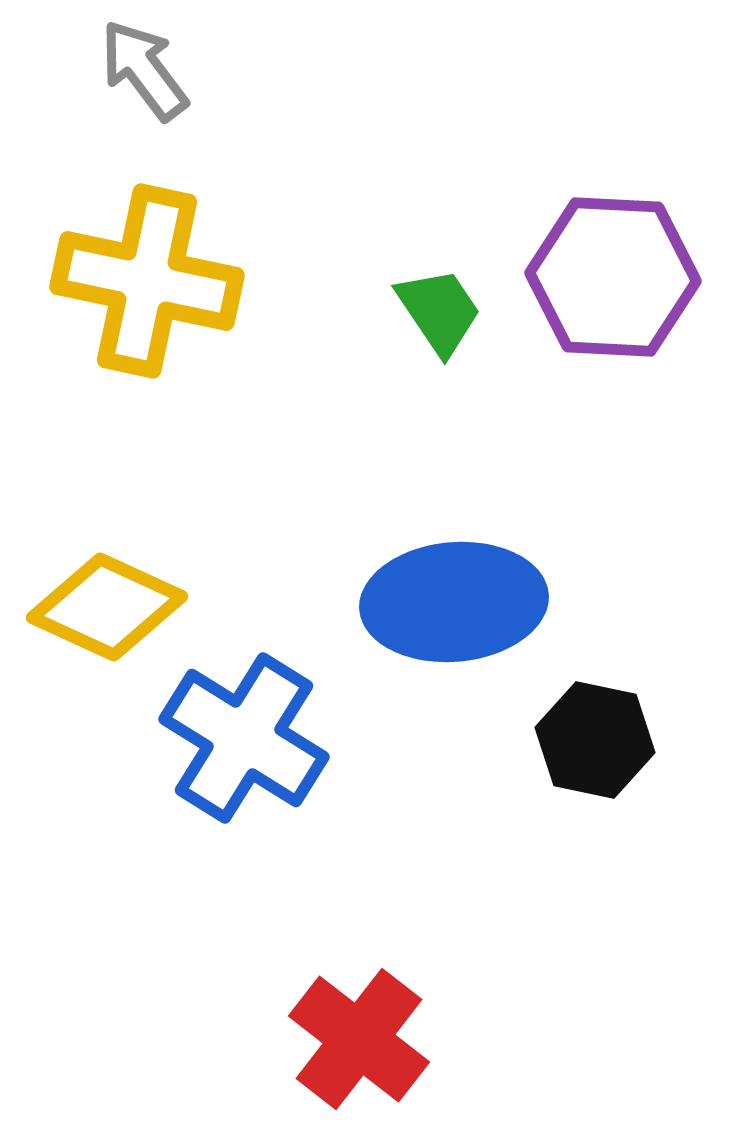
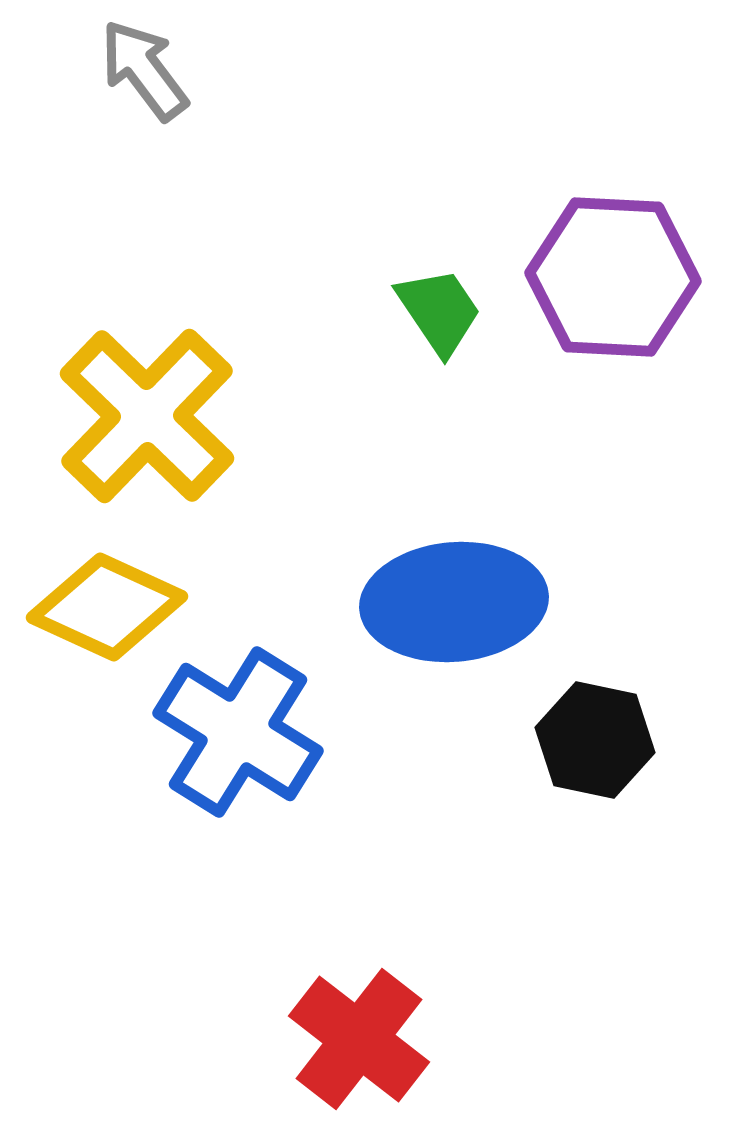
yellow cross: moved 135 px down; rotated 32 degrees clockwise
blue cross: moved 6 px left, 6 px up
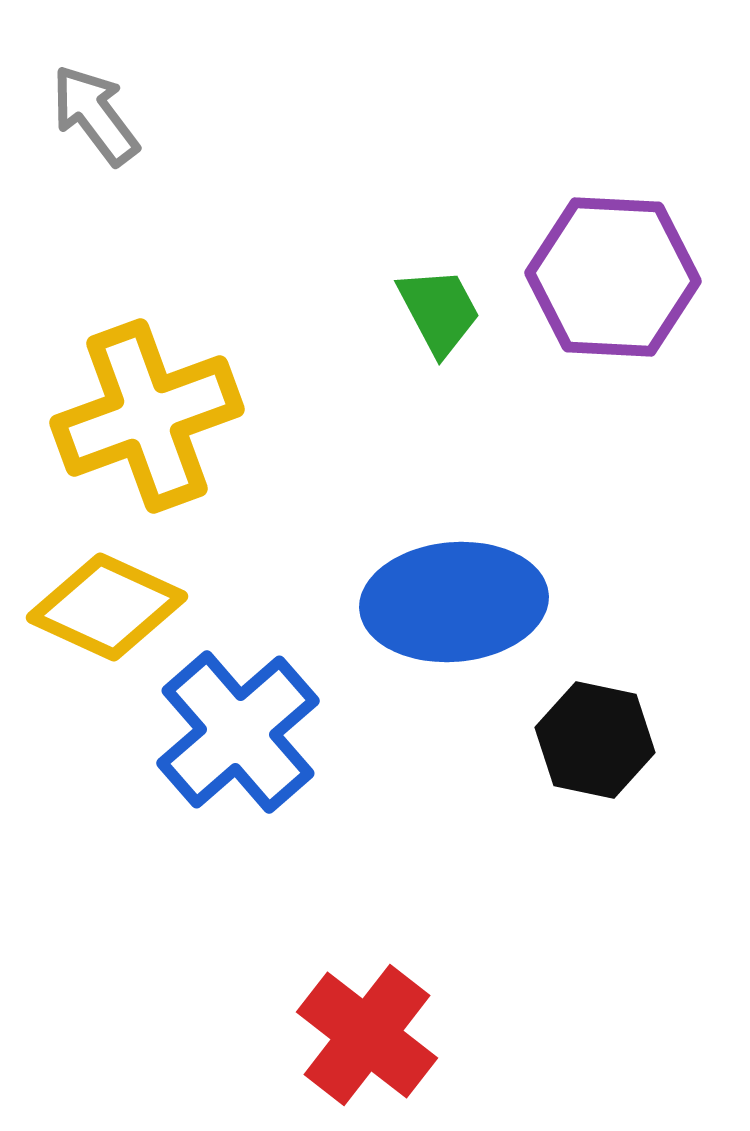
gray arrow: moved 49 px left, 45 px down
green trapezoid: rotated 6 degrees clockwise
yellow cross: rotated 26 degrees clockwise
blue cross: rotated 17 degrees clockwise
red cross: moved 8 px right, 4 px up
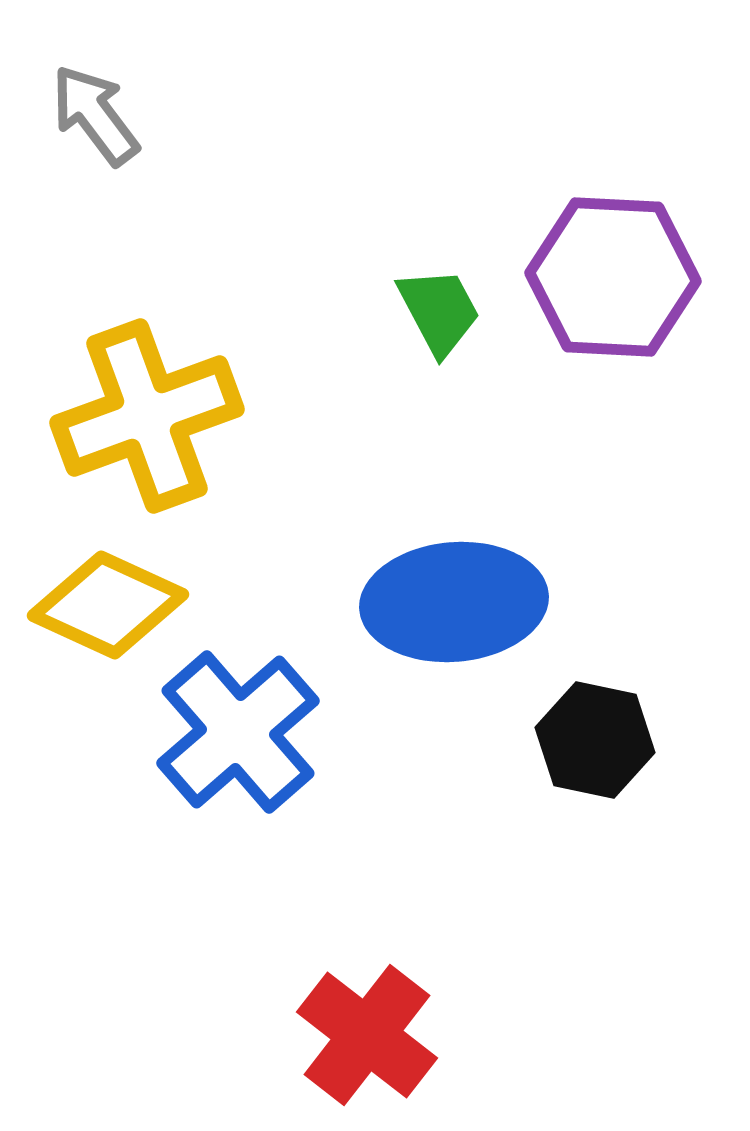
yellow diamond: moved 1 px right, 2 px up
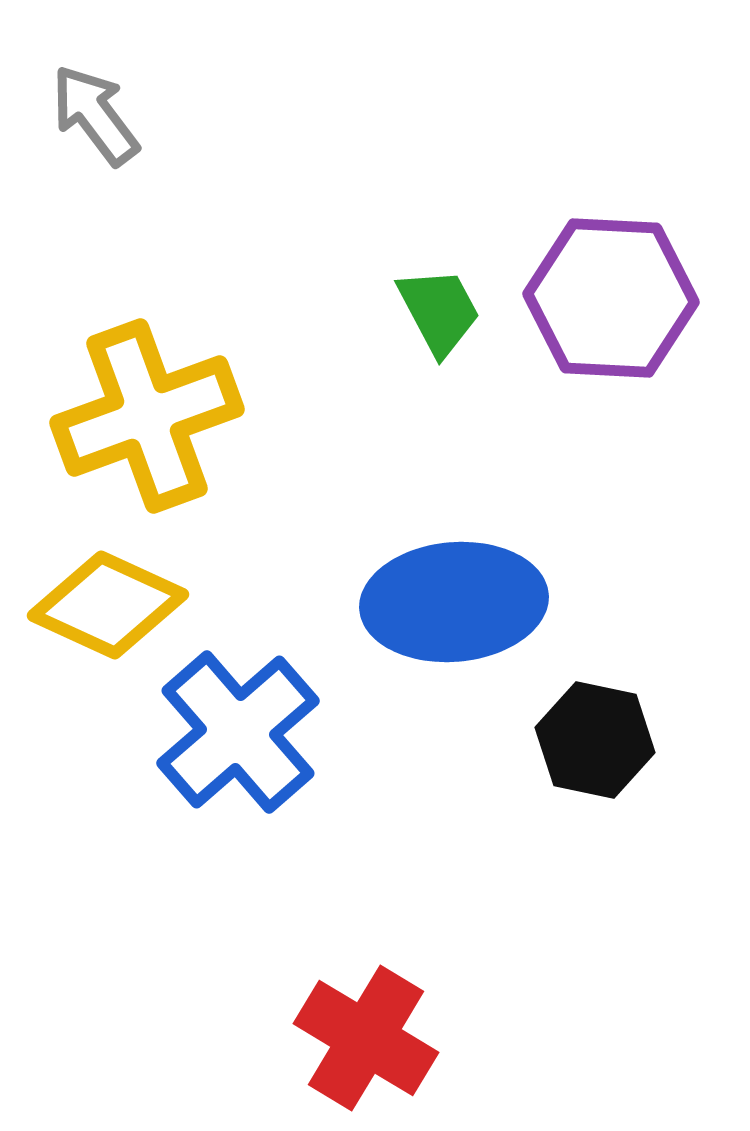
purple hexagon: moved 2 px left, 21 px down
red cross: moved 1 px left, 3 px down; rotated 7 degrees counterclockwise
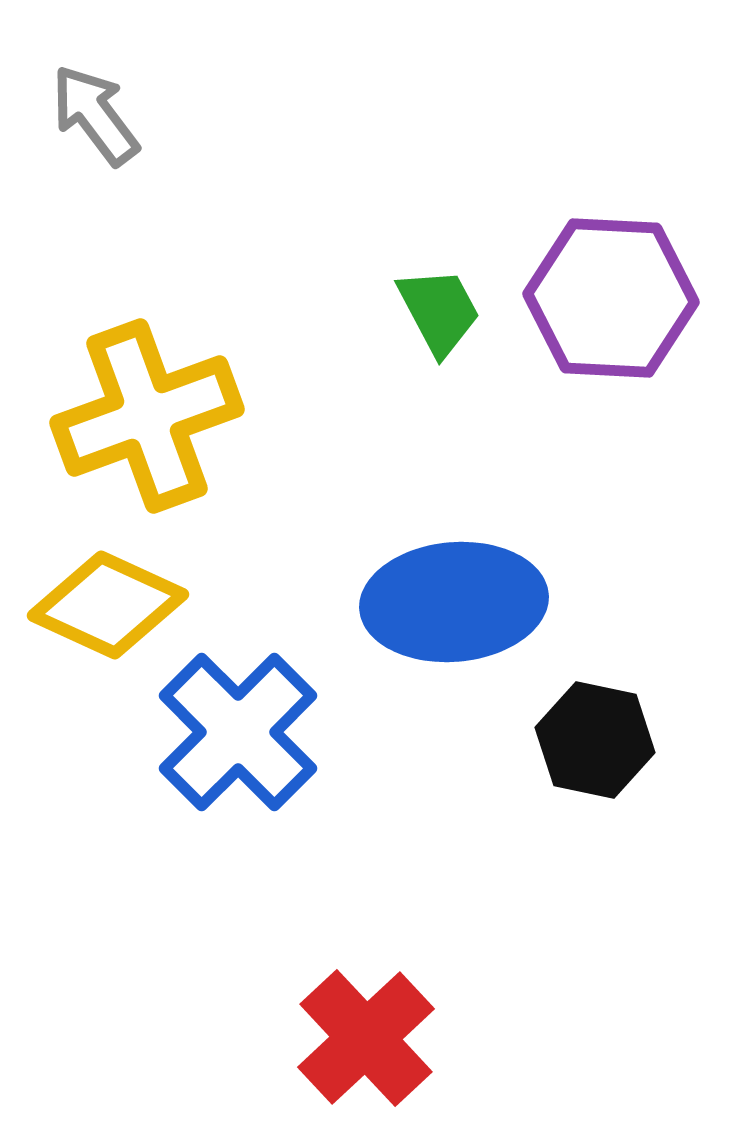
blue cross: rotated 4 degrees counterclockwise
red cross: rotated 16 degrees clockwise
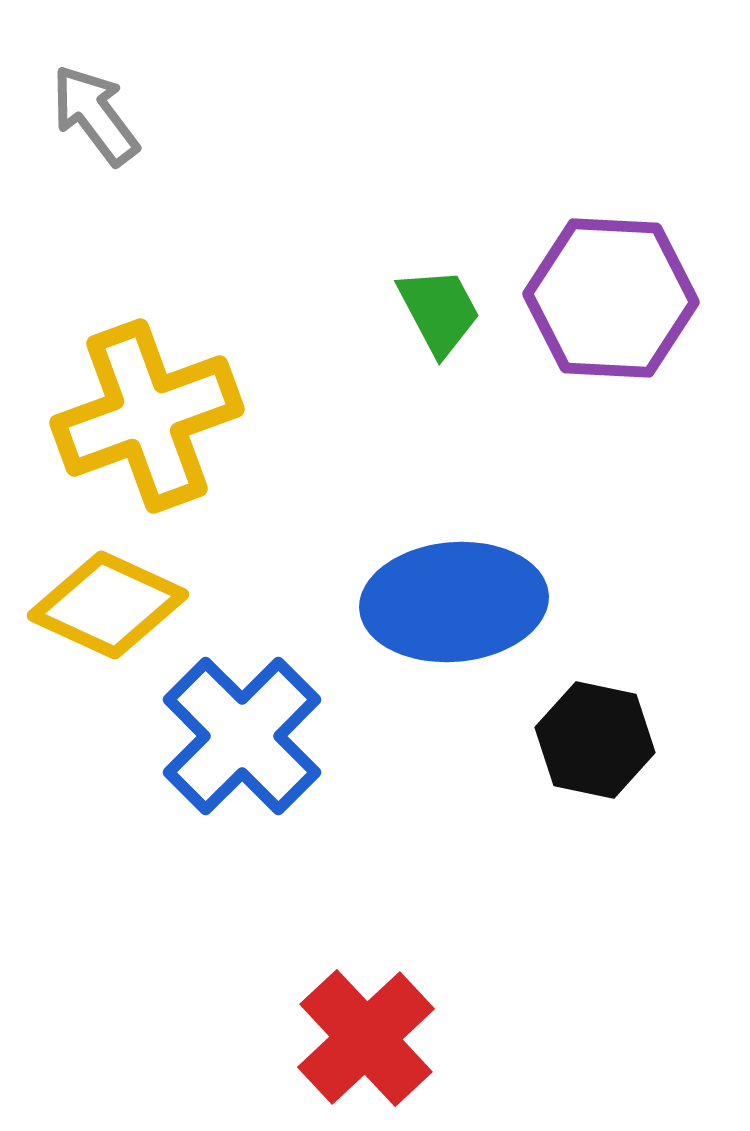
blue cross: moved 4 px right, 4 px down
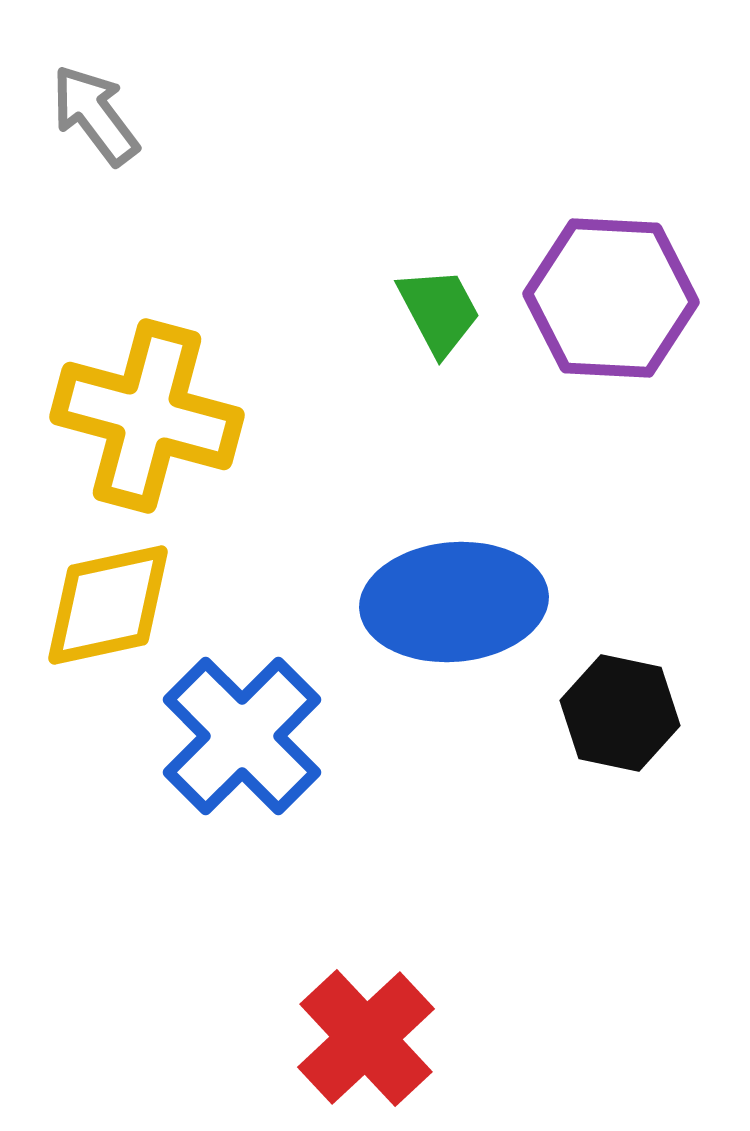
yellow cross: rotated 35 degrees clockwise
yellow diamond: rotated 37 degrees counterclockwise
black hexagon: moved 25 px right, 27 px up
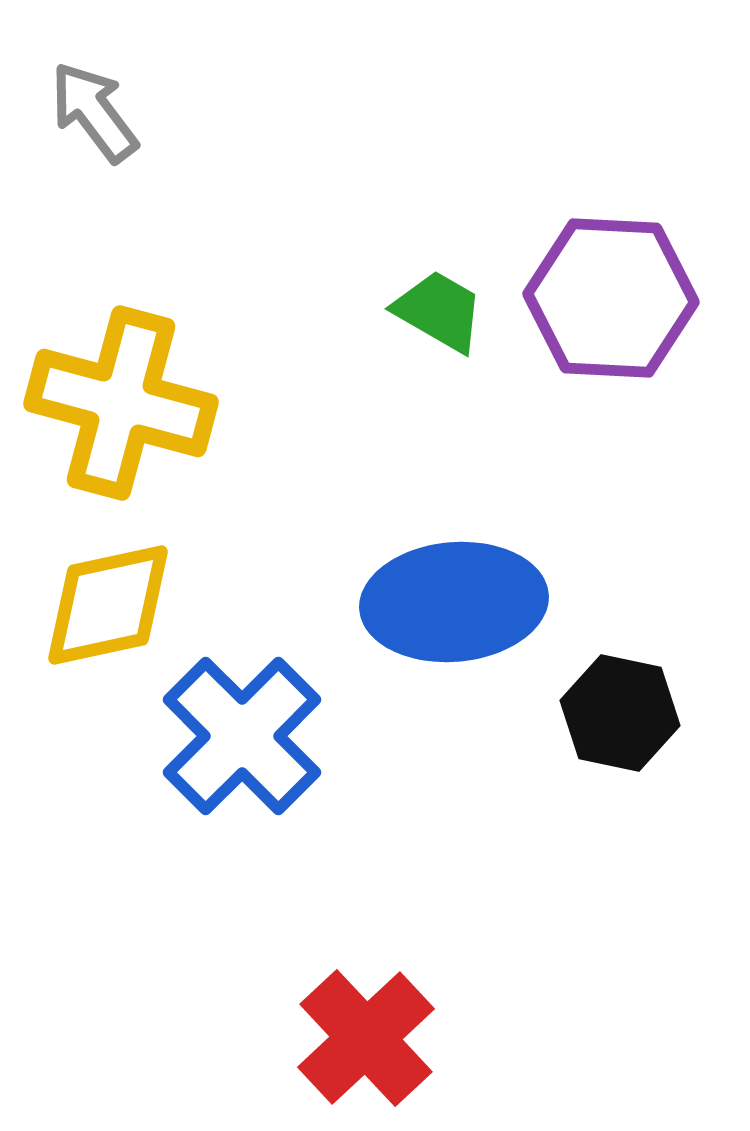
gray arrow: moved 1 px left, 3 px up
green trapezoid: rotated 32 degrees counterclockwise
yellow cross: moved 26 px left, 13 px up
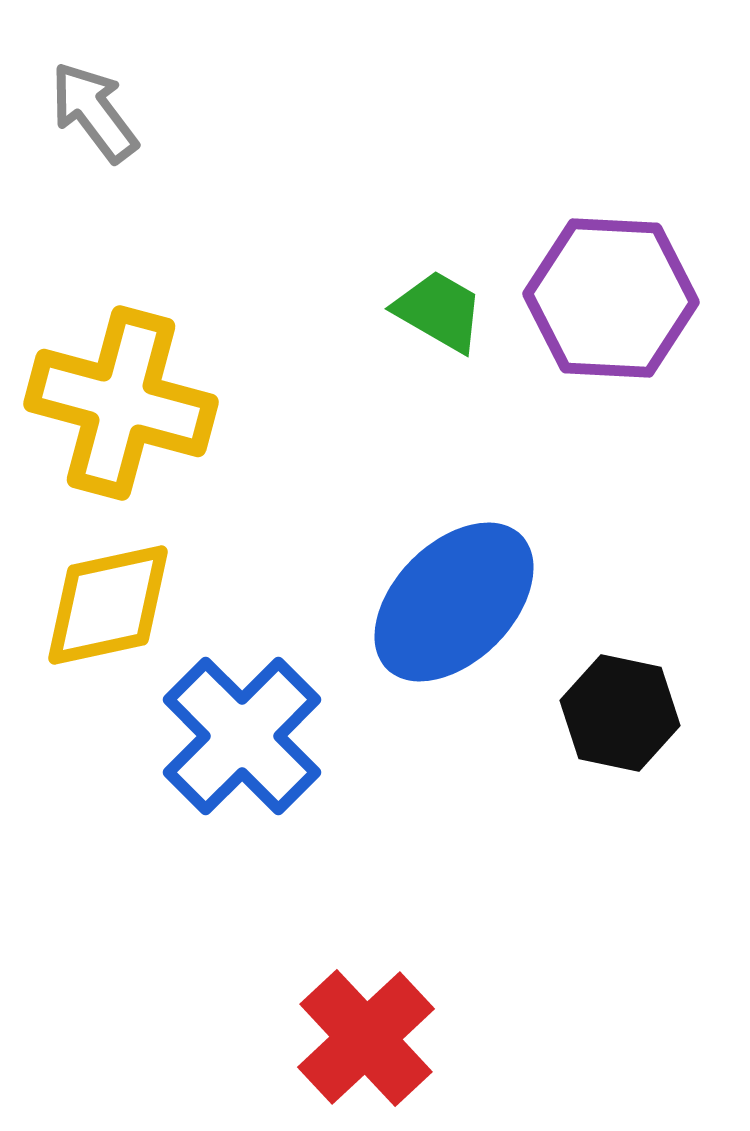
blue ellipse: rotated 40 degrees counterclockwise
